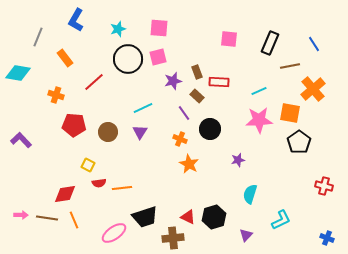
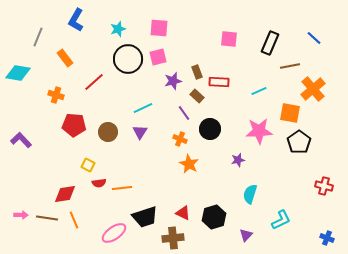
blue line at (314, 44): moved 6 px up; rotated 14 degrees counterclockwise
pink star at (259, 120): moved 11 px down
red triangle at (188, 217): moved 5 px left, 4 px up
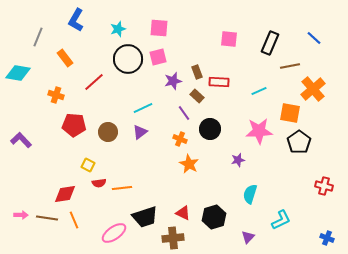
purple triangle at (140, 132): rotated 21 degrees clockwise
purple triangle at (246, 235): moved 2 px right, 2 px down
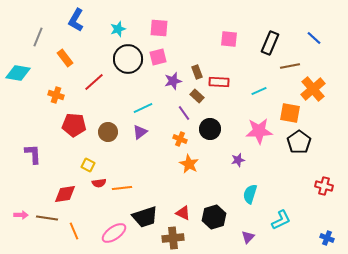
purple L-shape at (21, 140): moved 12 px right, 14 px down; rotated 40 degrees clockwise
orange line at (74, 220): moved 11 px down
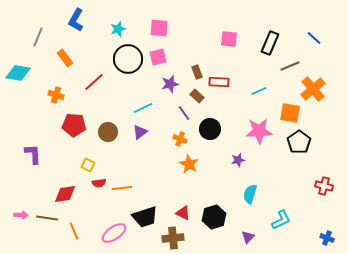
brown line at (290, 66): rotated 12 degrees counterclockwise
purple star at (173, 81): moved 3 px left, 3 px down
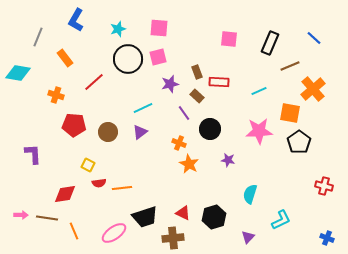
orange cross at (180, 139): moved 1 px left, 4 px down
purple star at (238, 160): moved 10 px left; rotated 24 degrees clockwise
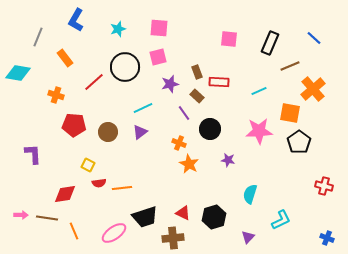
black circle at (128, 59): moved 3 px left, 8 px down
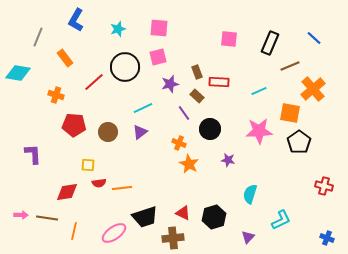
yellow square at (88, 165): rotated 24 degrees counterclockwise
red diamond at (65, 194): moved 2 px right, 2 px up
orange line at (74, 231): rotated 36 degrees clockwise
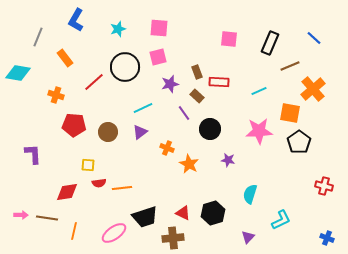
orange cross at (179, 143): moved 12 px left, 5 px down
black hexagon at (214, 217): moved 1 px left, 4 px up
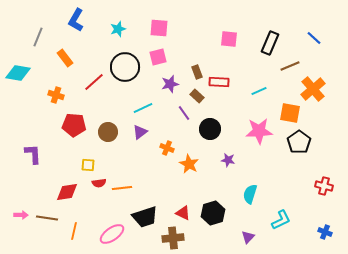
pink ellipse at (114, 233): moved 2 px left, 1 px down
blue cross at (327, 238): moved 2 px left, 6 px up
